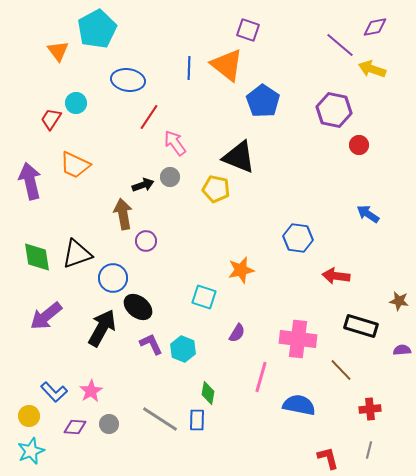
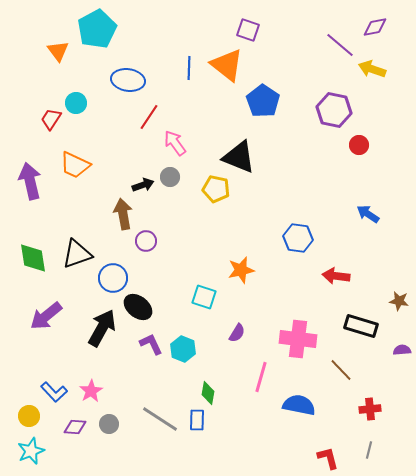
green diamond at (37, 257): moved 4 px left, 1 px down
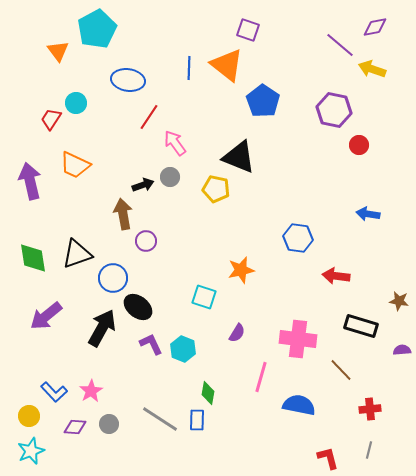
blue arrow at (368, 214): rotated 25 degrees counterclockwise
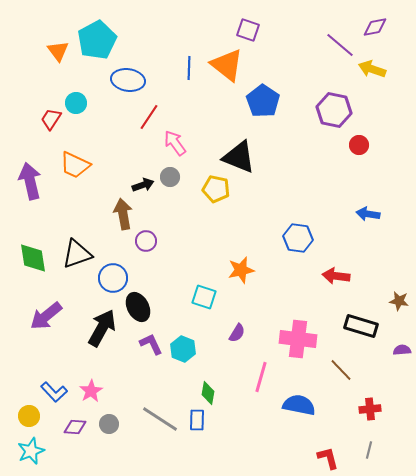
cyan pentagon at (97, 29): moved 11 px down
black ellipse at (138, 307): rotated 24 degrees clockwise
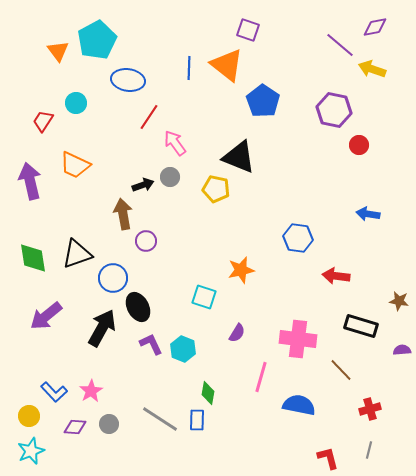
red trapezoid at (51, 119): moved 8 px left, 2 px down
red cross at (370, 409): rotated 10 degrees counterclockwise
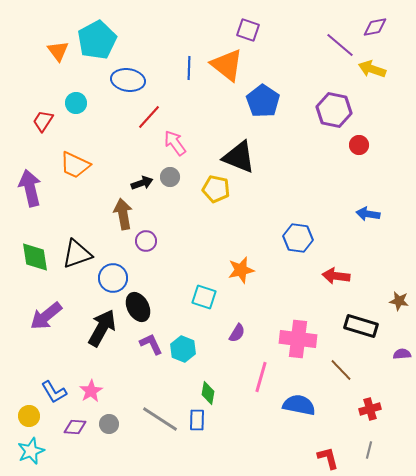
red line at (149, 117): rotated 8 degrees clockwise
purple arrow at (30, 181): moved 7 px down
black arrow at (143, 185): moved 1 px left, 2 px up
green diamond at (33, 258): moved 2 px right, 1 px up
purple semicircle at (402, 350): moved 4 px down
blue L-shape at (54, 392): rotated 12 degrees clockwise
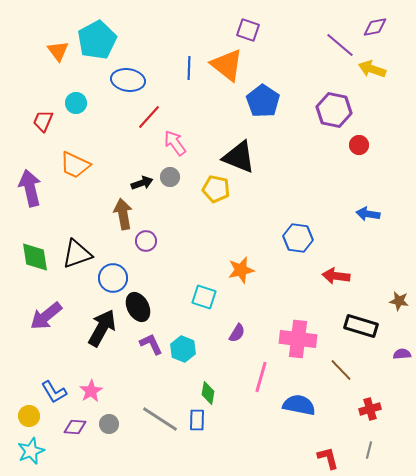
red trapezoid at (43, 121): rotated 10 degrees counterclockwise
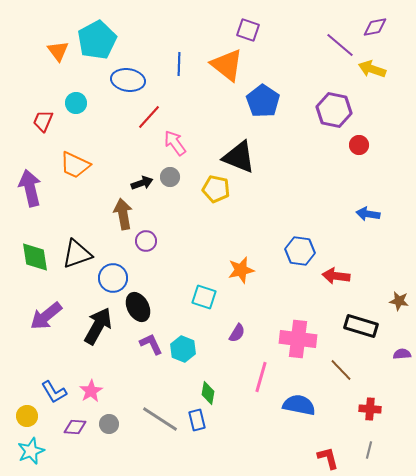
blue line at (189, 68): moved 10 px left, 4 px up
blue hexagon at (298, 238): moved 2 px right, 13 px down
black arrow at (102, 328): moved 4 px left, 2 px up
red cross at (370, 409): rotated 20 degrees clockwise
yellow circle at (29, 416): moved 2 px left
blue rectangle at (197, 420): rotated 15 degrees counterclockwise
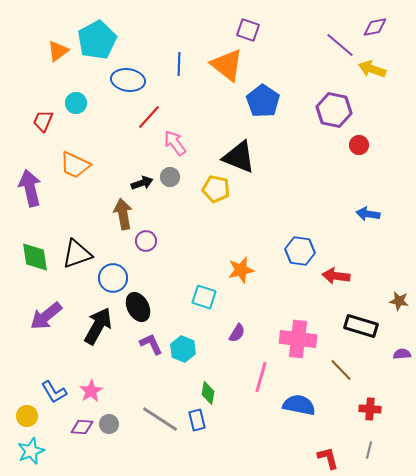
orange triangle at (58, 51): rotated 30 degrees clockwise
purple diamond at (75, 427): moved 7 px right
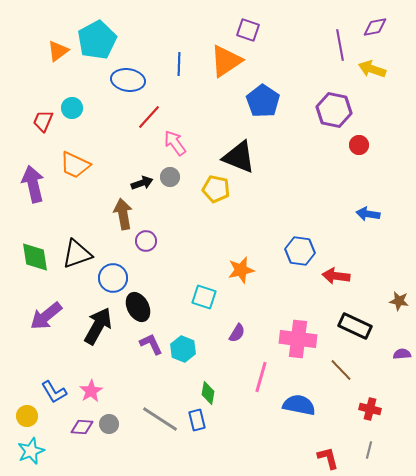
purple line at (340, 45): rotated 40 degrees clockwise
orange triangle at (227, 65): moved 1 px left, 4 px up; rotated 48 degrees clockwise
cyan circle at (76, 103): moved 4 px left, 5 px down
purple arrow at (30, 188): moved 3 px right, 4 px up
black rectangle at (361, 326): moved 6 px left; rotated 8 degrees clockwise
red cross at (370, 409): rotated 10 degrees clockwise
